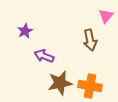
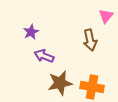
purple star: moved 6 px right, 1 px down
orange cross: moved 2 px right, 1 px down
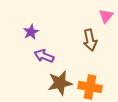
orange cross: moved 2 px left
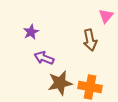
purple arrow: moved 2 px down
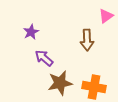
pink triangle: rotated 14 degrees clockwise
brown arrow: moved 3 px left; rotated 10 degrees clockwise
purple arrow: rotated 18 degrees clockwise
orange cross: moved 4 px right
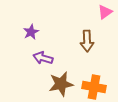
pink triangle: moved 1 px left, 4 px up
brown arrow: moved 1 px down
purple arrow: moved 1 px left; rotated 24 degrees counterclockwise
brown star: moved 1 px right, 1 px down
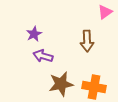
purple star: moved 3 px right, 2 px down
purple arrow: moved 2 px up
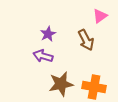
pink triangle: moved 5 px left, 4 px down
purple star: moved 14 px right
brown arrow: moved 1 px left, 1 px up; rotated 25 degrees counterclockwise
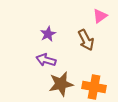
purple arrow: moved 3 px right, 4 px down
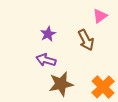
orange cross: moved 9 px right; rotated 35 degrees clockwise
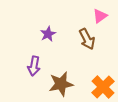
brown arrow: moved 1 px right, 1 px up
purple arrow: moved 12 px left, 6 px down; rotated 96 degrees counterclockwise
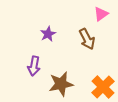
pink triangle: moved 1 px right, 2 px up
